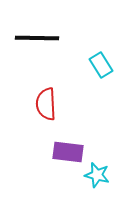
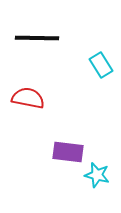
red semicircle: moved 18 px left, 6 px up; rotated 104 degrees clockwise
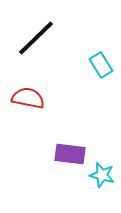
black line: moved 1 px left; rotated 45 degrees counterclockwise
purple rectangle: moved 2 px right, 2 px down
cyan star: moved 5 px right
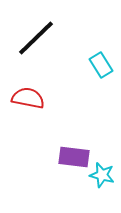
purple rectangle: moved 4 px right, 3 px down
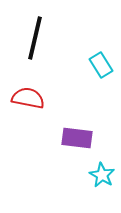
black line: moved 1 px left; rotated 33 degrees counterclockwise
purple rectangle: moved 3 px right, 19 px up
cyan star: rotated 15 degrees clockwise
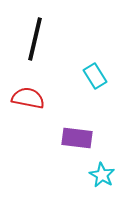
black line: moved 1 px down
cyan rectangle: moved 6 px left, 11 px down
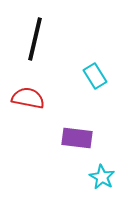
cyan star: moved 2 px down
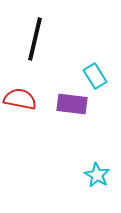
red semicircle: moved 8 px left, 1 px down
purple rectangle: moved 5 px left, 34 px up
cyan star: moved 5 px left, 2 px up
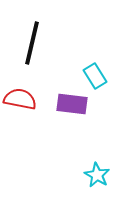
black line: moved 3 px left, 4 px down
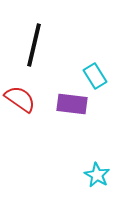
black line: moved 2 px right, 2 px down
red semicircle: rotated 24 degrees clockwise
